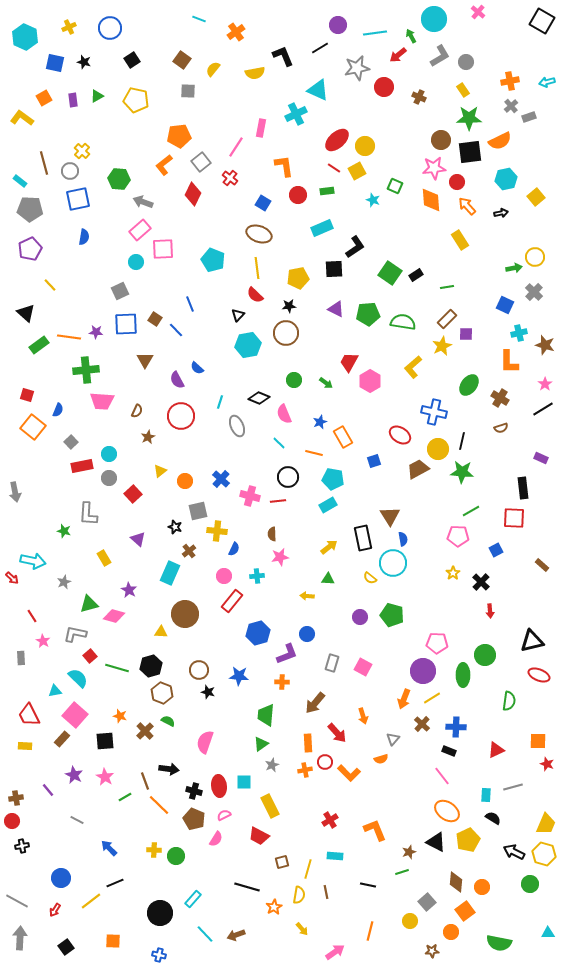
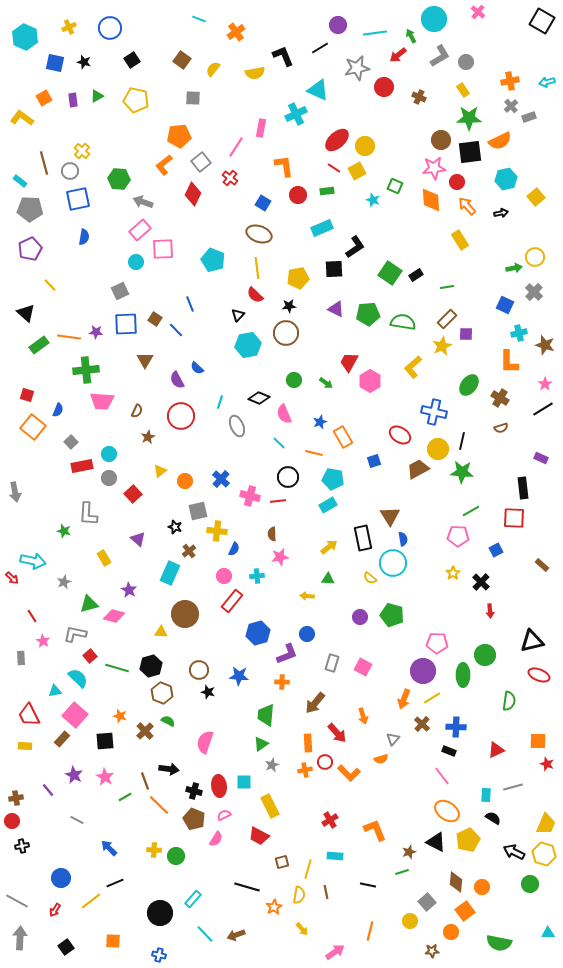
gray square at (188, 91): moved 5 px right, 7 px down
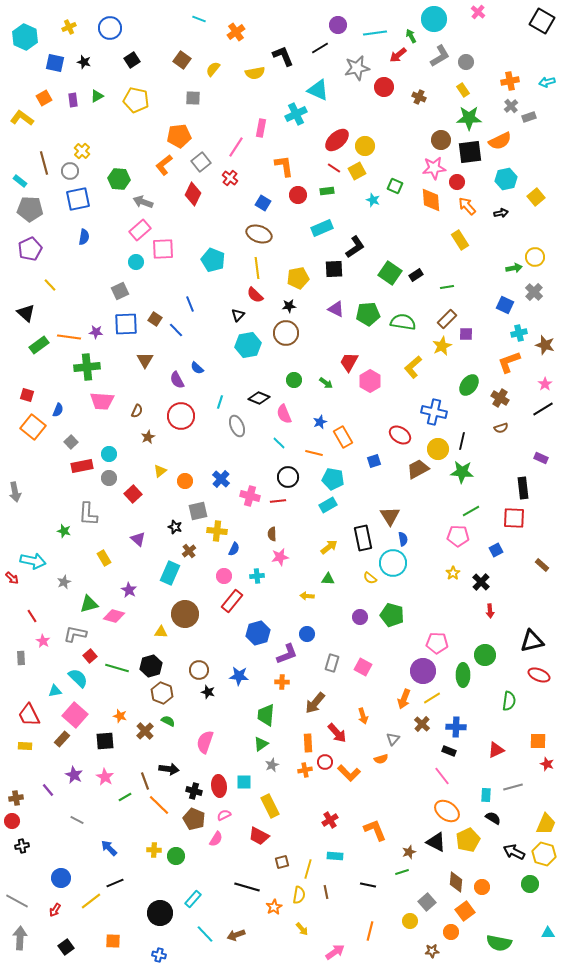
orange L-shape at (509, 362): rotated 70 degrees clockwise
green cross at (86, 370): moved 1 px right, 3 px up
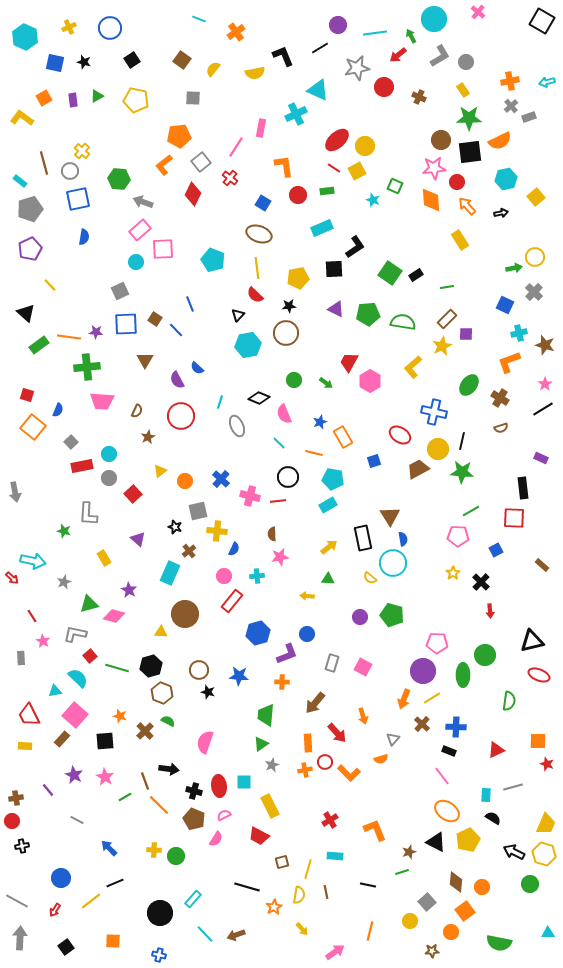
gray pentagon at (30, 209): rotated 20 degrees counterclockwise
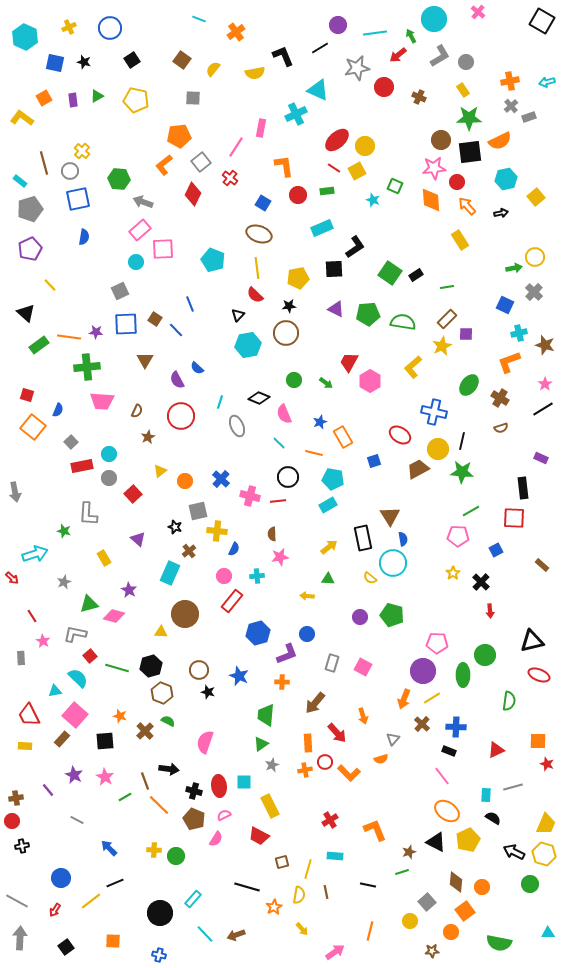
cyan arrow at (33, 561): moved 2 px right, 7 px up; rotated 30 degrees counterclockwise
blue star at (239, 676): rotated 18 degrees clockwise
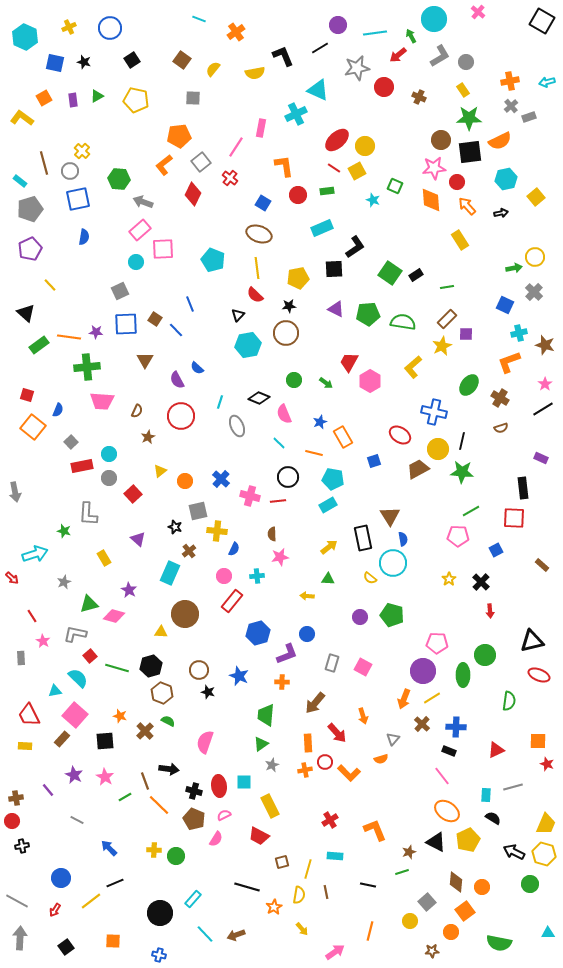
yellow star at (453, 573): moved 4 px left, 6 px down
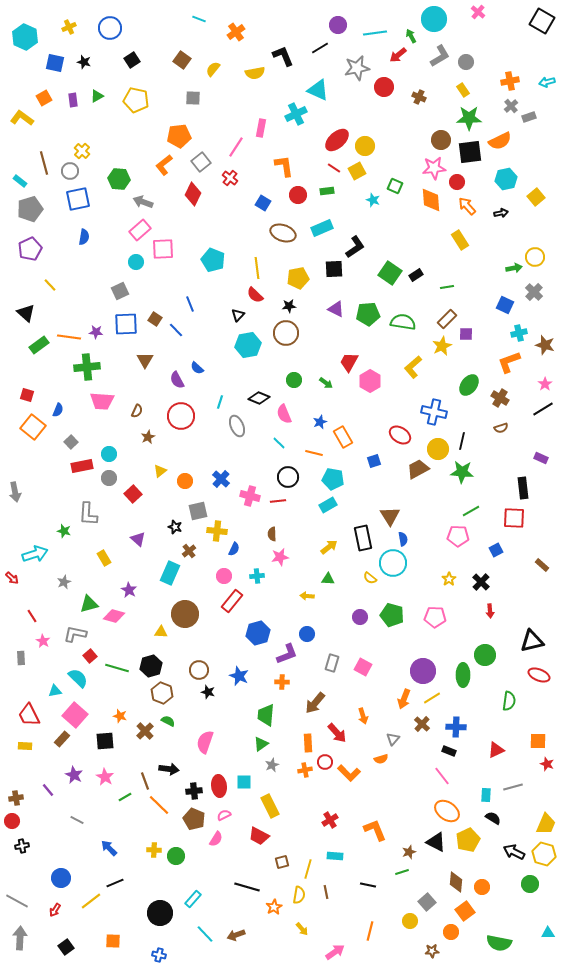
brown ellipse at (259, 234): moved 24 px right, 1 px up
pink pentagon at (437, 643): moved 2 px left, 26 px up
black cross at (194, 791): rotated 21 degrees counterclockwise
